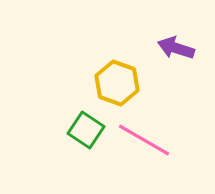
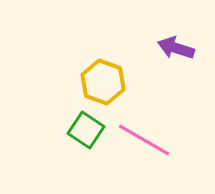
yellow hexagon: moved 14 px left, 1 px up
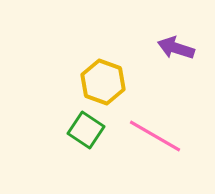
pink line: moved 11 px right, 4 px up
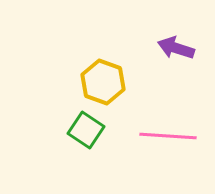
pink line: moved 13 px right; rotated 26 degrees counterclockwise
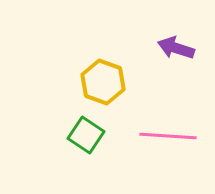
green square: moved 5 px down
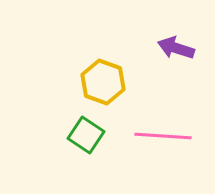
pink line: moved 5 px left
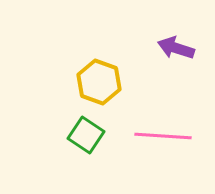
yellow hexagon: moved 4 px left
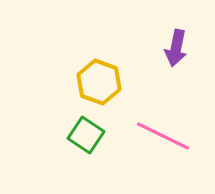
purple arrow: rotated 96 degrees counterclockwise
pink line: rotated 22 degrees clockwise
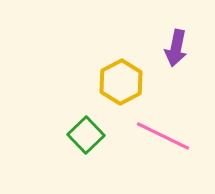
yellow hexagon: moved 22 px right; rotated 12 degrees clockwise
green square: rotated 12 degrees clockwise
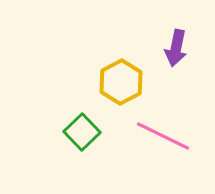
green square: moved 4 px left, 3 px up
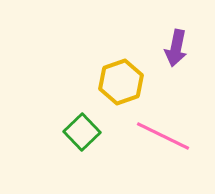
yellow hexagon: rotated 9 degrees clockwise
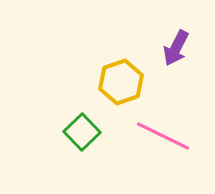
purple arrow: rotated 15 degrees clockwise
